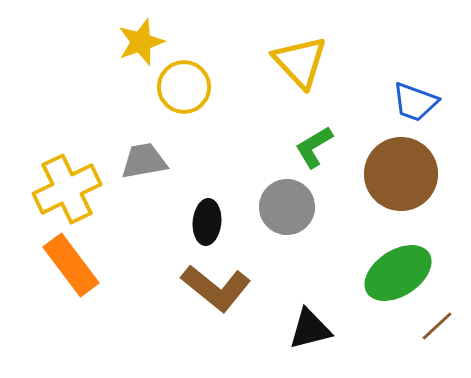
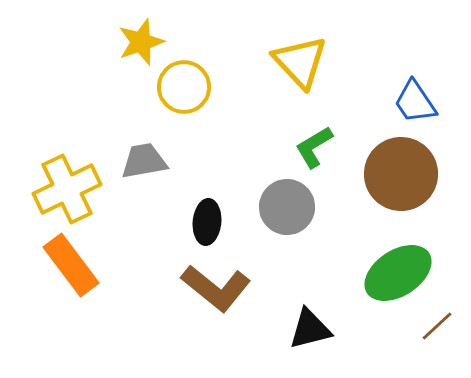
blue trapezoid: rotated 36 degrees clockwise
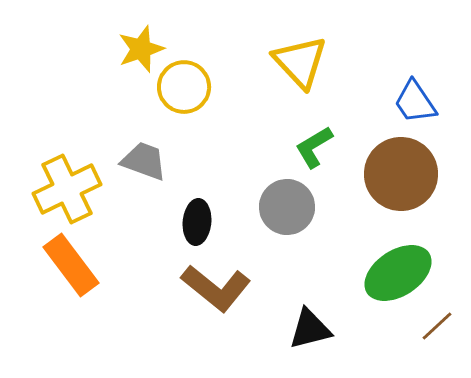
yellow star: moved 7 px down
gray trapezoid: rotated 30 degrees clockwise
black ellipse: moved 10 px left
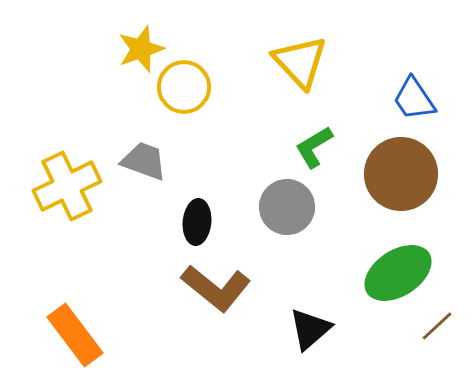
blue trapezoid: moved 1 px left, 3 px up
yellow cross: moved 3 px up
orange rectangle: moved 4 px right, 70 px down
black triangle: rotated 27 degrees counterclockwise
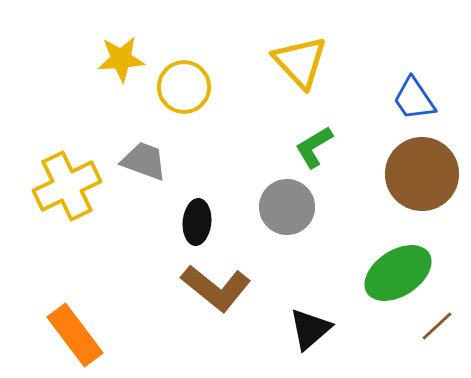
yellow star: moved 20 px left, 10 px down; rotated 15 degrees clockwise
brown circle: moved 21 px right
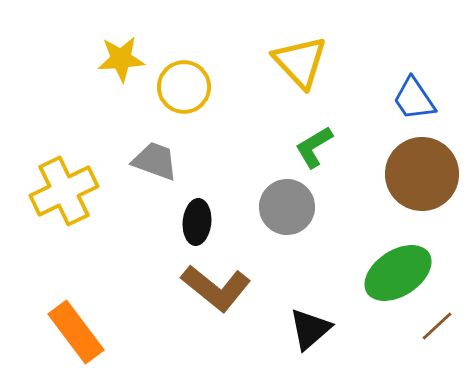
gray trapezoid: moved 11 px right
yellow cross: moved 3 px left, 5 px down
orange rectangle: moved 1 px right, 3 px up
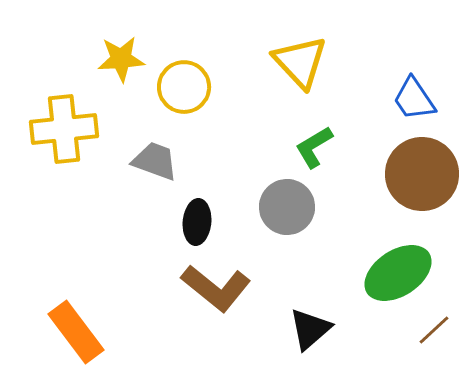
yellow cross: moved 62 px up; rotated 20 degrees clockwise
brown line: moved 3 px left, 4 px down
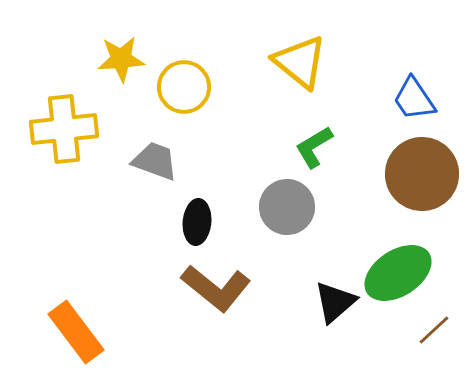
yellow triangle: rotated 8 degrees counterclockwise
black triangle: moved 25 px right, 27 px up
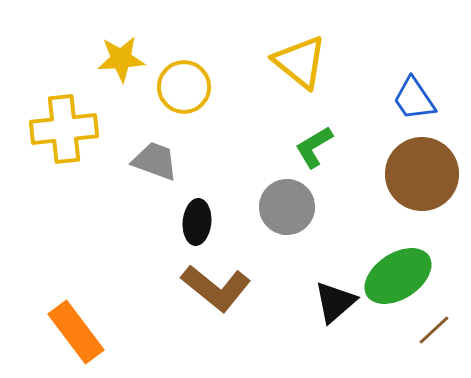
green ellipse: moved 3 px down
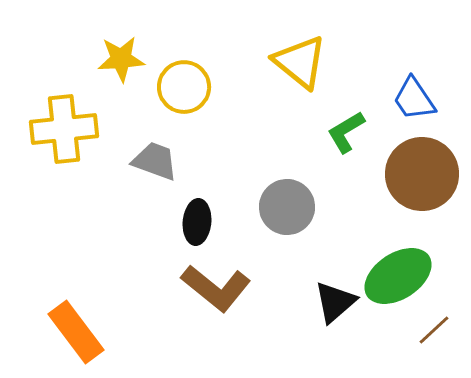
green L-shape: moved 32 px right, 15 px up
